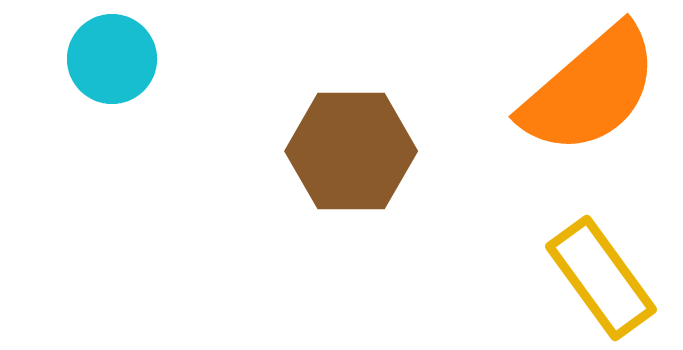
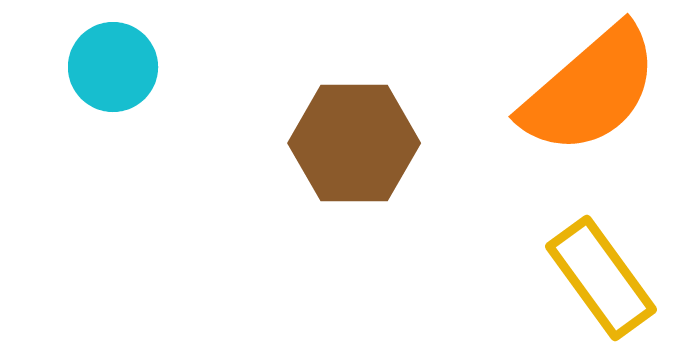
cyan circle: moved 1 px right, 8 px down
brown hexagon: moved 3 px right, 8 px up
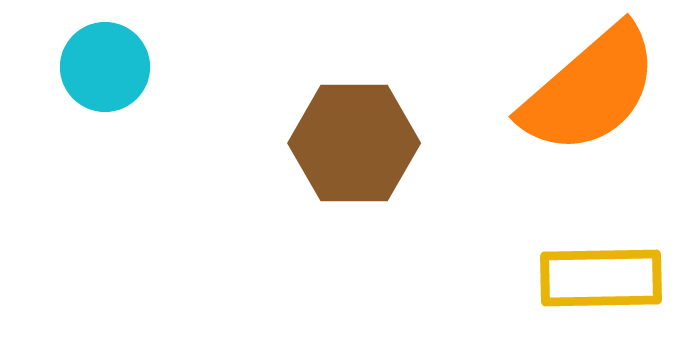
cyan circle: moved 8 px left
yellow rectangle: rotated 55 degrees counterclockwise
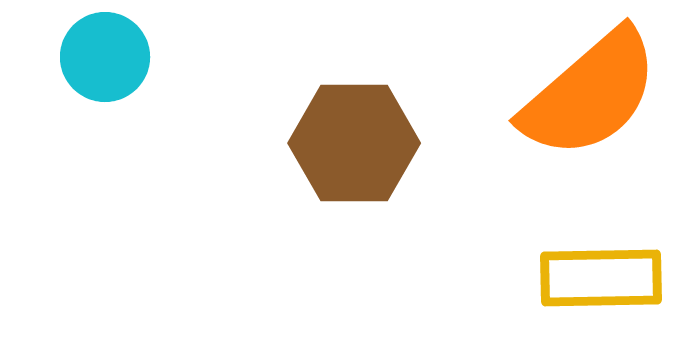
cyan circle: moved 10 px up
orange semicircle: moved 4 px down
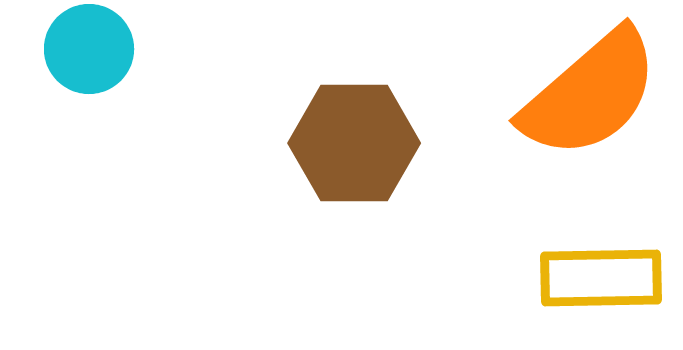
cyan circle: moved 16 px left, 8 px up
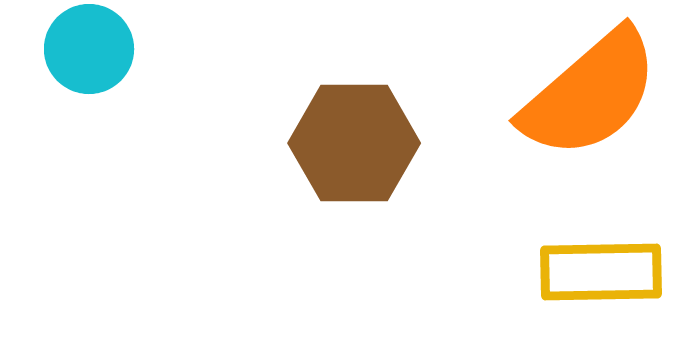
yellow rectangle: moved 6 px up
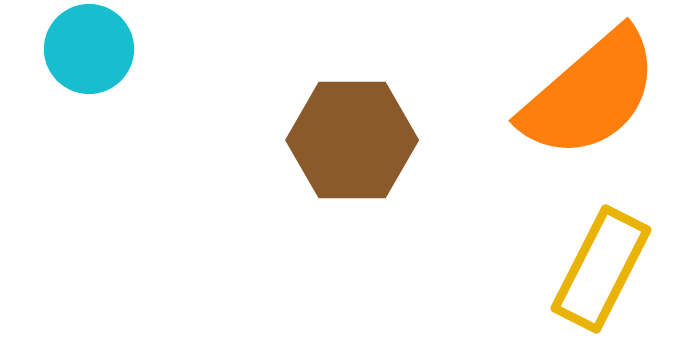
brown hexagon: moved 2 px left, 3 px up
yellow rectangle: moved 3 px up; rotated 62 degrees counterclockwise
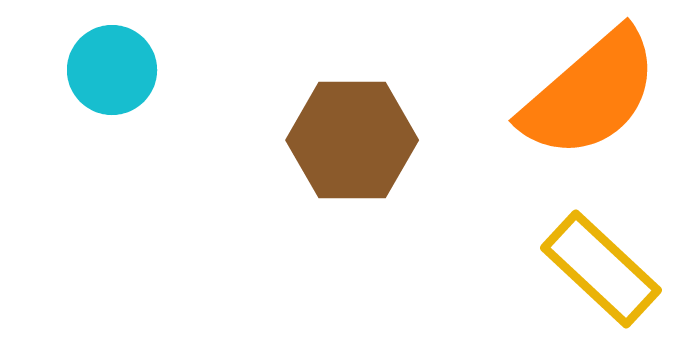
cyan circle: moved 23 px right, 21 px down
yellow rectangle: rotated 74 degrees counterclockwise
